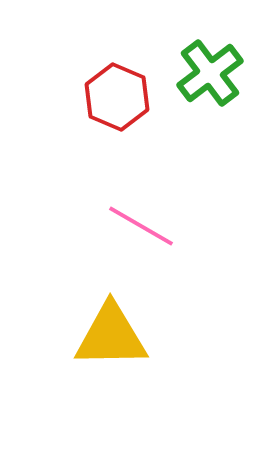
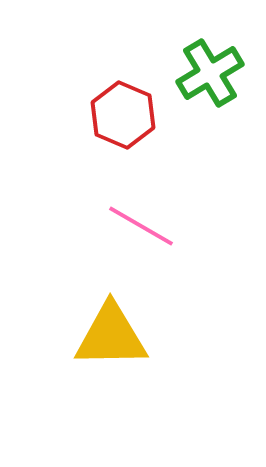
green cross: rotated 6 degrees clockwise
red hexagon: moved 6 px right, 18 px down
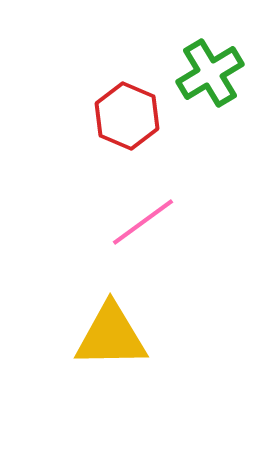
red hexagon: moved 4 px right, 1 px down
pink line: moved 2 px right, 4 px up; rotated 66 degrees counterclockwise
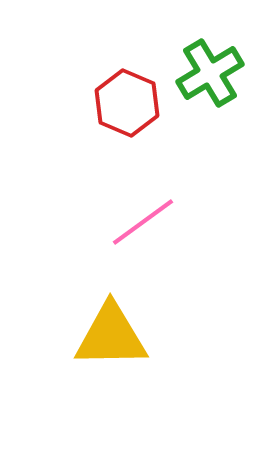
red hexagon: moved 13 px up
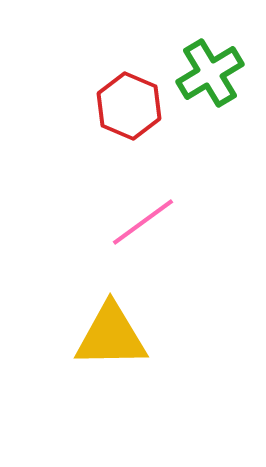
red hexagon: moved 2 px right, 3 px down
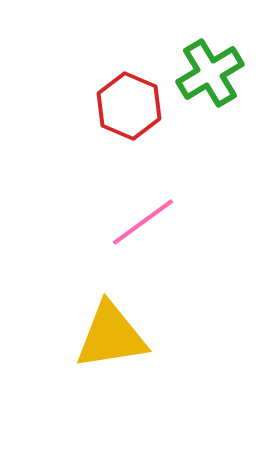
yellow triangle: rotated 8 degrees counterclockwise
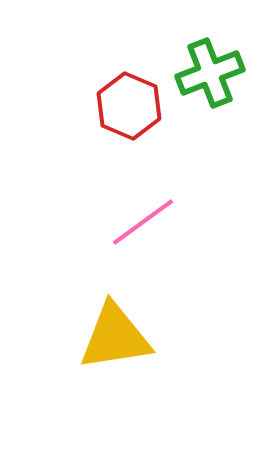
green cross: rotated 10 degrees clockwise
yellow triangle: moved 4 px right, 1 px down
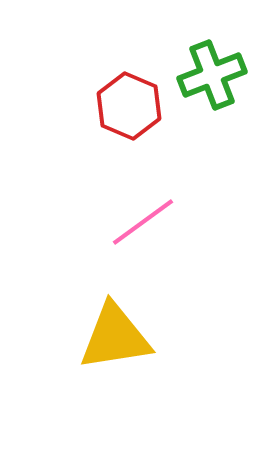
green cross: moved 2 px right, 2 px down
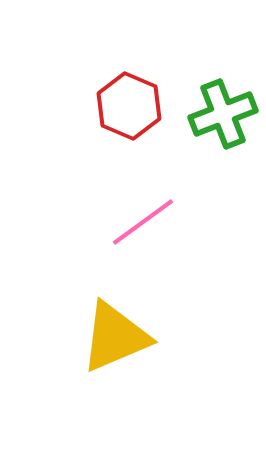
green cross: moved 11 px right, 39 px down
yellow triangle: rotated 14 degrees counterclockwise
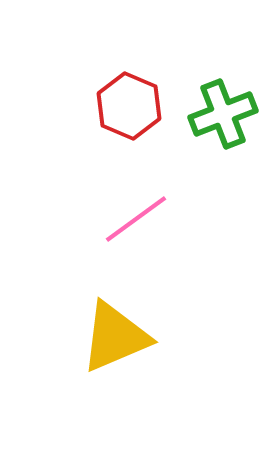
pink line: moved 7 px left, 3 px up
